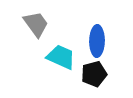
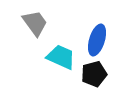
gray trapezoid: moved 1 px left, 1 px up
blue ellipse: moved 1 px up; rotated 16 degrees clockwise
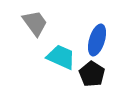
black pentagon: moved 2 px left; rotated 25 degrees counterclockwise
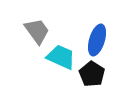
gray trapezoid: moved 2 px right, 8 px down
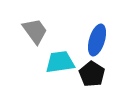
gray trapezoid: moved 2 px left
cyan trapezoid: moved 1 px left, 5 px down; rotated 32 degrees counterclockwise
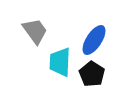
blue ellipse: moved 3 px left; rotated 16 degrees clockwise
cyan trapezoid: rotated 80 degrees counterclockwise
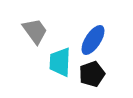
blue ellipse: moved 1 px left
black pentagon: rotated 20 degrees clockwise
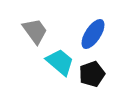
blue ellipse: moved 6 px up
cyan trapezoid: rotated 128 degrees clockwise
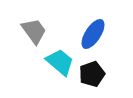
gray trapezoid: moved 1 px left
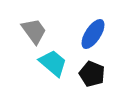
cyan trapezoid: moved 7 px left, 1 px down
black pentagon: rotated 30 degrees counterclockwise
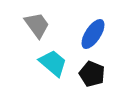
gray trapezoid: moved 3 px right, 6 px up
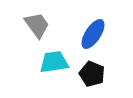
cyan trapezoid: moved 1 px right, 1 px up; rotated 48 degrees counterclockwise
